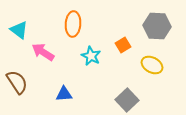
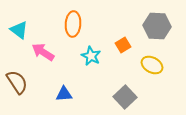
gray square: moved 2 px left, 3 px up
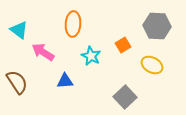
blue triangle: moved 1 px right, 13 px up
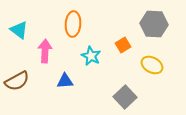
gray hexagon: moved 3 px left, 2 px up
pink arrow: moved 2 px right, 1 px up; rotated 60 degrees clockwise
brown semicircle: moved 1 px up; rotated 95 degrees clockwise
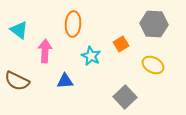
orange square: moved 2 px left, 1 px up
yellow ellipse: moved 1 px right
brown semicircle: rotated 55 degrees clockwise
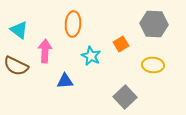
yellow ellipse: rotated 25 degrees counterclockwise
brown semicircle: moved 1 px left, 15 px up
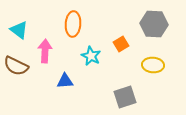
gray square: rotated 25 degrees clockwise
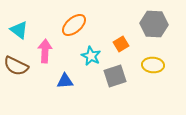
orange ellipse: moved 1 px right, 1 px down; rotated 45 degrees clockwise
gray square: moved 10 px left, 21 px up
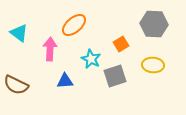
cyan triangle: moved 3 px down
pink arrow: moved 5 px right, 2 px up
cyan star: moved 3 px down
brown semicircle: moved 19 px down
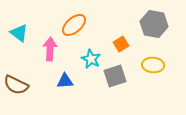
gray hexagon: rotated 8 degrees clockwise
